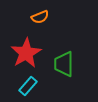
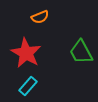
red star: rotated 12 degrees counterclockwise
green trapezoid: moved 17 px right, 12 px up; rotated 28 degrees counterclockwise
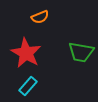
green trapezoid: rotated 52 degrees counterclockwise
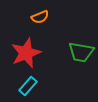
red star: rotated 20 degrees clockwise
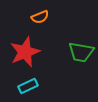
red star: moved 1 px left, 1 px up
cyan rectangle: rotated 24 degrees clockwise
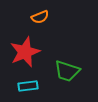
green trapezoid: moved 14 px left, 19 px down; rotated 8 degrees clockwise
cyan rectangle: rotated 18 degrees clockwise
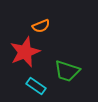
orange semicircle: moved 1 px right, 9 px down
cyan rectangle: moved 8 px right; rotated 42 degrees clockwise
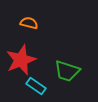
orange semicircle: moved 12 px left, 3 px up; rotated 144 degrees counterclockwise
red star: moved 4 px left, 8 px down
